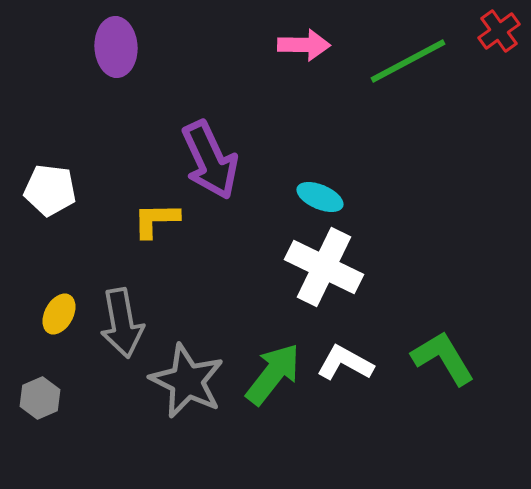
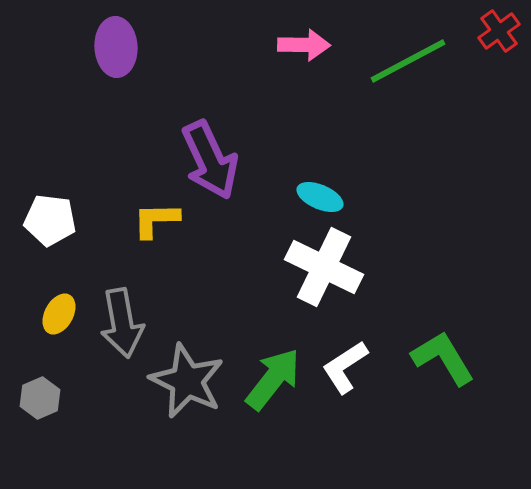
white pentagon: moved 30 px down
white L-shape: moved 4 px down; rotated 62 degrees counterclockwise
green arrow: moved 5 px down
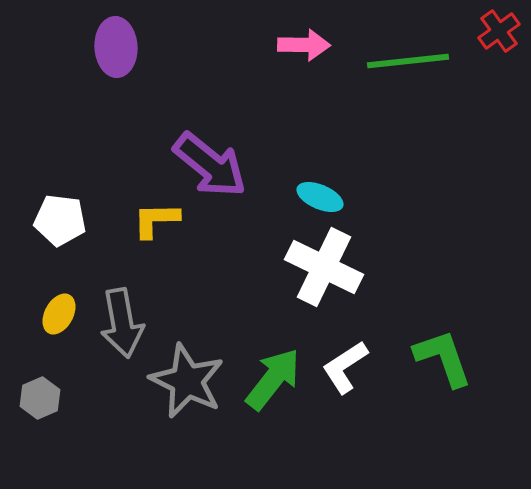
green line: rotated 22 degrees clockwise
purple arrow: moved 5 px down; rotated 26 degrees counterclockwise
white pentagon: moved 10 px right
green L-shape: rotated 12 degrees clockwise
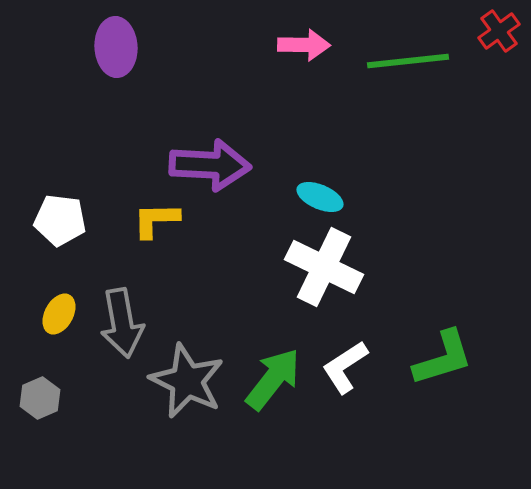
purple arrow: rotated 36 degrees counterclockwise
green L-shape: rotated 92 degrees clockwise
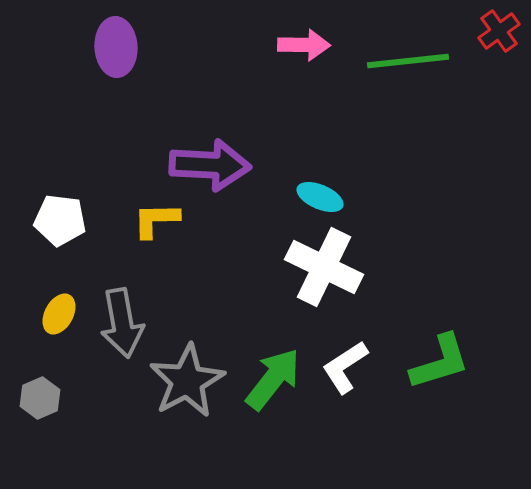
green L-shape: moved 3 px left, 4 px down
gray star: rotated 18 degrees clockwise
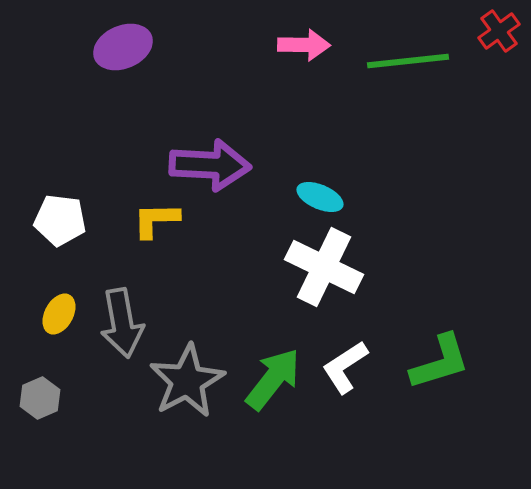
purple ellipse: moved 7 px right; rotated 70 degrees clockwise
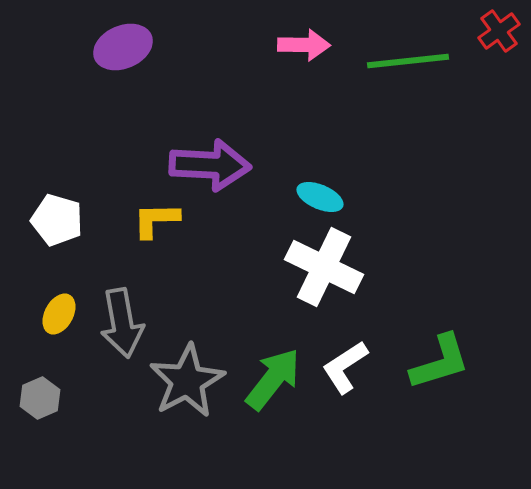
white pentagon: moved 3 px left; rotated 9 degrees clockwise
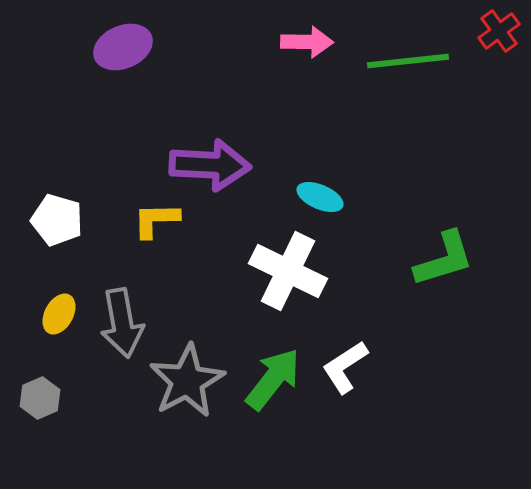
pink arrow: moved 3 px right, 3 px up
white cross: moved 36 px left, 4 px down
green L-shape: moved 4 px right, 103 px up
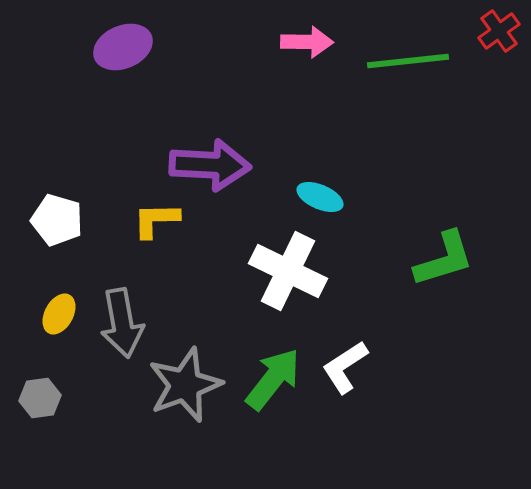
gray star: moved 2 px left, 4 px down; rotated 8 degrees clockwise
gray hexagon: rotated 15 degrees clockwise
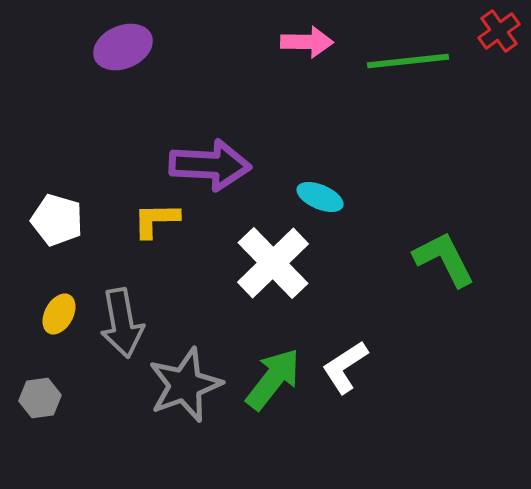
green L-shape: rotated 100 degrees counterclockwise
white cross: moved 15 px left, 8 px up; rotated 20 degrees clockwise
